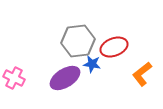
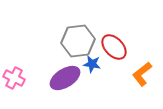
red ellipse: rotated 68 degrees clockwise
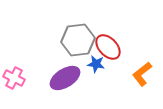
gray hexagon: moved 1 px up
red ellipse: moved 6 px left
blue star: moved 4 px right
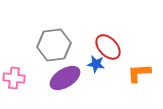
gray hexagon: moved 24 px left, 5 px down
orange L-shape: moved 3 px left, 1 px up; rotated 35 degrees clockwise
pink cross: rotated 20 degrees counterclockwise
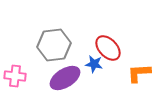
red ellipse: moved 1 px down
blue star: moved 2 px left
pink cross: moved 1 px right, 2 px up
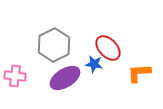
gray hexagon: rotated 20 degrees counterclockwise
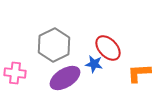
pink cross: moved 3 px up
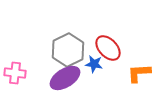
gray hexagon: moved 14 px right, 5 px down
